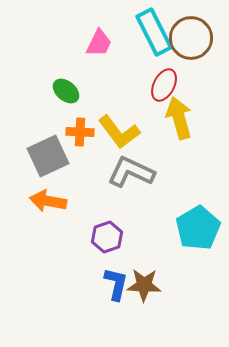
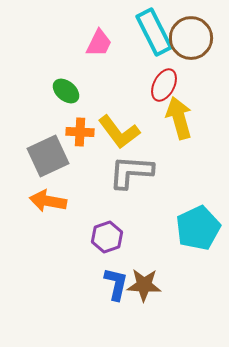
gray L-shape: rotated 21 degrees counterclockwise
cyan pentagon: rotated 6 degrees clockwise
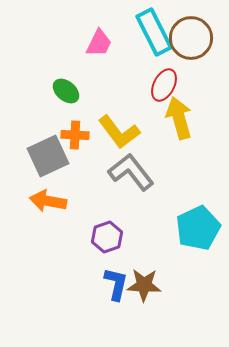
orange cross: moved 5 px left, 3 px down
gray L-shape: rotated 48 degrees clockwise
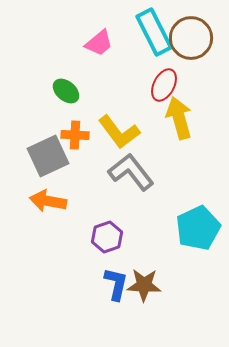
pink trapezoid: rotated 24 degrees clockwise
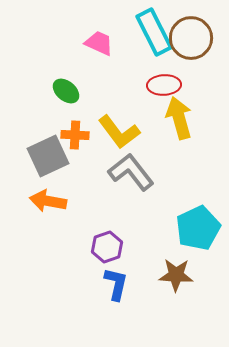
pink trapezoid: rotated 116 degrees counterclockwise
red ellipse: rotated 60 degrees clockwise
purple hexagon: moved 10 px down
brown star: moved 32 px right, 10 px up
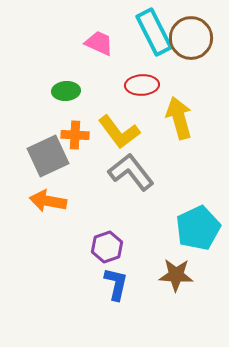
red ellipse: moved 22 px left
green ellipse: rotated 44 degrees counterclockwise
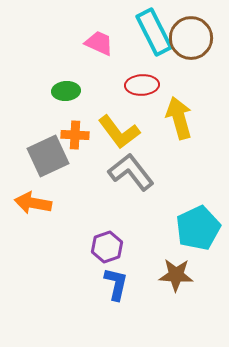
orange arrow: moved 15 px left, 2 px down
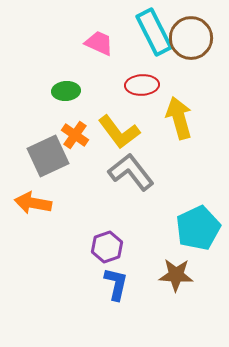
orange cross: rotated 32 degrees clockwise
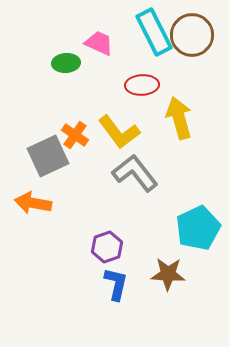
brown circle: moved 1 px right, 3 px up
green ellipse: moved 28 px up
gray L-shape: moved 4 px right, 1 px down
brown star: moved 8 px left, 1 px up
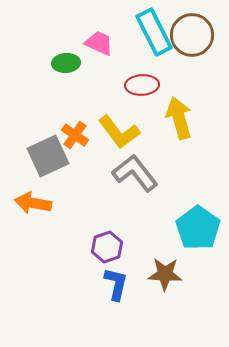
cyan pentagon: rotated 12 degrees counterclockwise
brown star: moved 3 px left
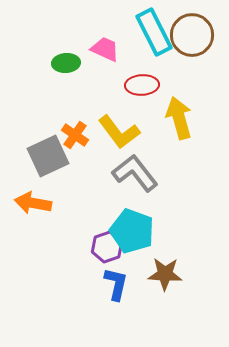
pink trapezoid: moved 6 px right, 6 px down
cyan pentagon: moved 66 px left, 3 px down; rotated 15 degrees counterclockwise
